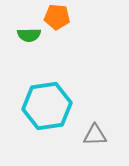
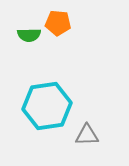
orange pentagon: moved 1 px right, 6 px down
gray triangle: moved 8 px left
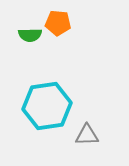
green semicircle: moved 1 px right
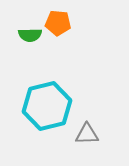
cyan hexagon: rotated 6 degrees counterclockwise
gray triangle: moved 1 px up
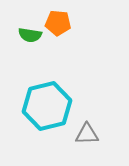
green semicircle: rotated 10 degrees clockwise
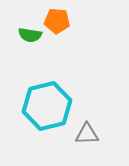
orange pentagon: moved 1 px left, 2 px up
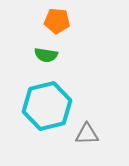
green semicircle: moved 16 px right, 20 px down
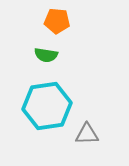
cyan hexagon: rotated 6 degrees clockwise
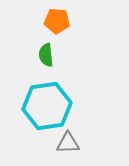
green semicircle: rotated 75 degrees clockwise
gray triangle: moved 19 px left, 9 px down
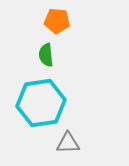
cyan hexagon: moved 6 px left, 3 px up
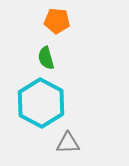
green semicircle: moved 3 px down; rotated 10 degrees counterclockwise
cyan hexagon: rotated 24 degrees counterclockwise
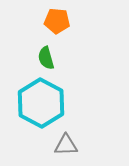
gray triangle: moved 2 px left, 2 px down
